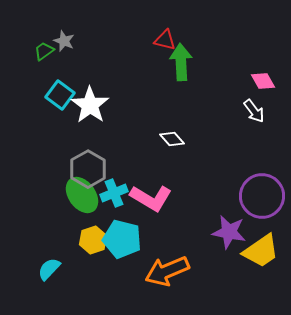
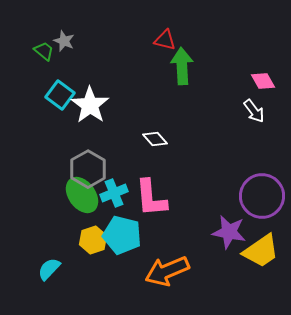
green trapezoid: rotated 75 degrees clockwise
green arrow: moved 1 px right, 4 px down
white diamond: moved 17 px left
pink L-shape: rotated 54 degrees clockwise
cyan pentagon: moved 4 px up
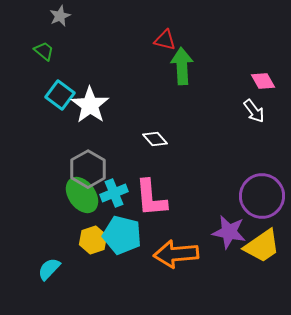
gray star: moved 4 px left, 25 px up; rotated 25 degrees clockwise
yellow trapezoid: moved 1 px right, 5 px up
orange arrow: moved 9 px right, 17 px up; rotated 18 degrees clockwise
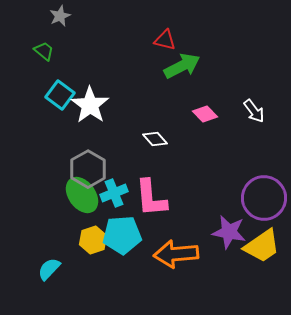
green arrow: rotated 66 degrees clockwise
pink diamond: moved 58 px left, 33 px down; rotated 15 degrees counterclockwise
purple circle: moved 2 px right, 2 px down
cyan pentagon: rotated 18 degrees counterclockwise
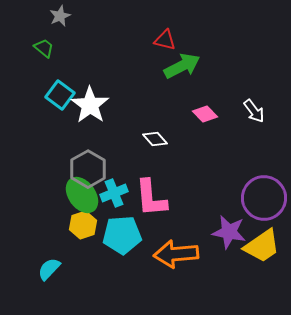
green trapezoid: moved 3 px up
yellow hexagon: moved 10 px left, 15 px up
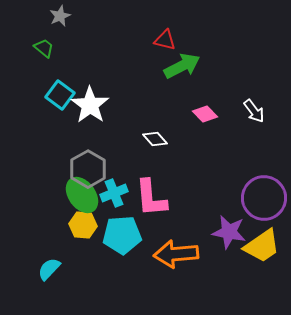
yellow hexagon: rotated 24 degrees clockwise
